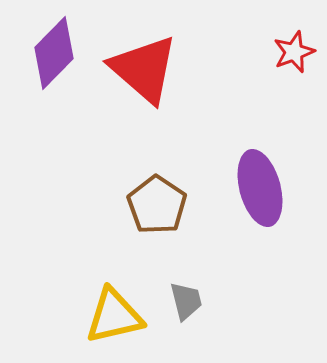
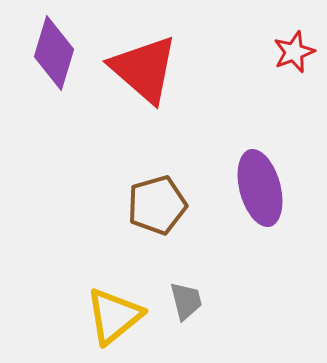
purple diamond: rotated 28 degrees counterclockwise
brown pentagon: rotated 22 degrees clockwise
yellow triangle: rotated 26 degrees counterclockwise
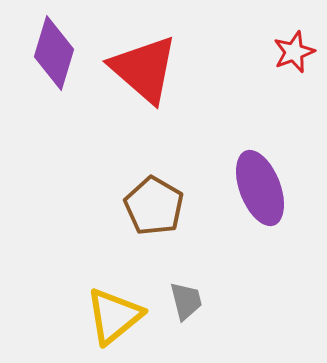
purple ellipse: rotated 6 degrees counterclockwise
brown pentagon: moved 3 px left, 1 px down; rotated 26 degrees counterclockwise
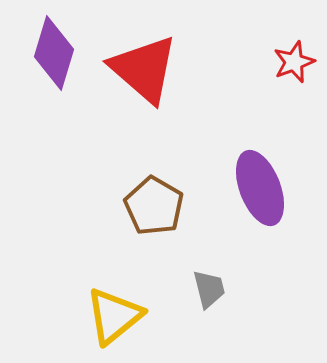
red star: moved 10 px down
gray trapezoid: moved 23 px right, 12 px up
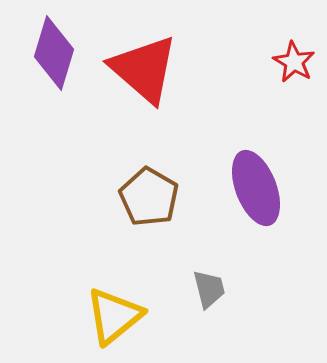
red star: rotated 21 degrees counterclockwise
purple ellipse: moved 4 px left
brown pentagon: moved 5 px left, 9 px up
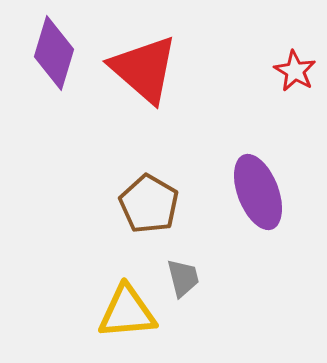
red star: moved 1 px right, 9 px down
purple ellipse: moved 2 px right, 4 px down
brown pentagon: moved 7 px down
gray trapezoid: moved 26 px left, 11 px up
yellow triangle: moved 13 px right, 4 px up; rotated 34 degrees clockwise
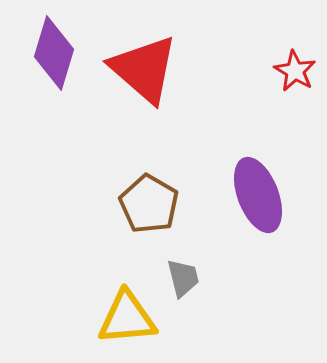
purple ellipse: moved 3 px down
yellow triangle: moved 6 px down
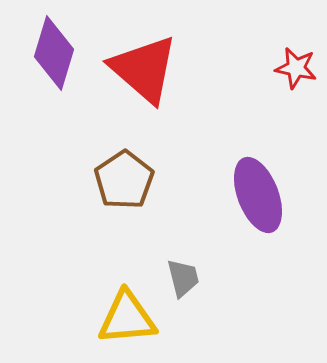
red star: moved 1 px right, 3 px up; rotated 18 degrees counterclockwise
brown pentagon: moved 25 px left, 24 px up; rotated 8 degrees clockwise
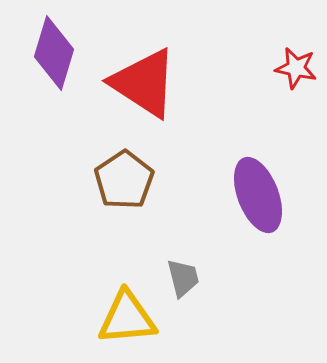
red triangle: moved 14 px down; rotated 8 degrees counterclockwise
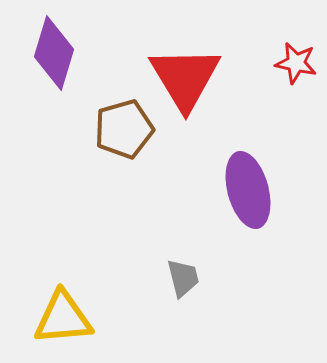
red star: moved 5 px up
red triangle: moved 41 px right, 5 px up; rotated 26 degrees clockwise
brown pentagon: moved 51 px up; rotated 18 degrees clockwise
purple ellipse: moved 10 px left, 5 px up; rotated 6 degrees clockwise
yellow triangle: moved 64 px left
